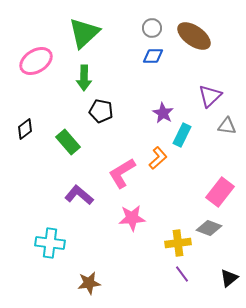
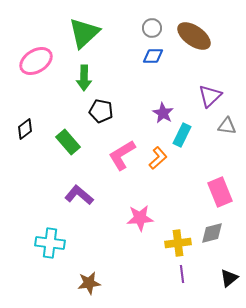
pink L-shape: moved 18 px up
pink rectangle: rotated 60 degrees counterclockwise
pink star: moved 8 px right
gray diamond: moved 3 px right, 5 px down; rotated 35 degrees counterclockwise
purple line: rotated 30 degrees clockwise
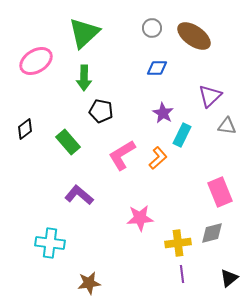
blue diamond: moved 4 px right, 12 px down
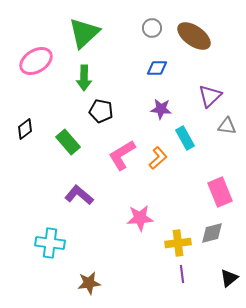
purple star: moved 2 px left, 4 px up; rotated 25 degrees counterclockwise
cyan rectangle: moved 3 px right, 3 px down; rotated 55 degrees counterclockwise
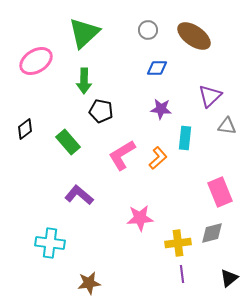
gray circle: moved 4 px left, 2 px down
green arrow: moved 3 px down
cyan rectangle: rotated 35 degrees clockwise
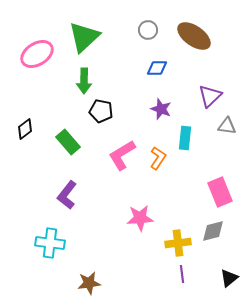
green triangle: moved 4 px down
pink ellipse: moved 1 px right, 7 px up
purple star: rotated 15 degrees clockwise
orange L-shape: rotated 15 degrees counterclockwise
purple L-shape: moved 12 px left; rotated 92 degrees counterclockwise
gray diamond: moved 1 px right, 2 px up
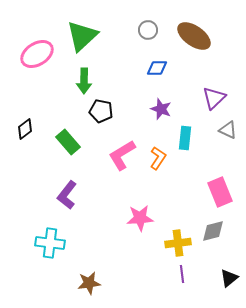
green triangle: moved 2 px left, 1 px up
purple triangle: moved 4 px right, 2 px down
gray triangle: moved 1 px right, 4 px down; rotated 18 degrees clockwise
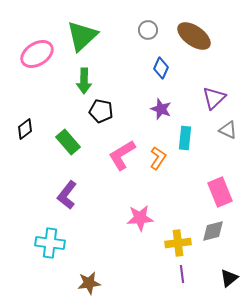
blue diamond: moved 4 px right; rotated 65 degrees counterclockwise
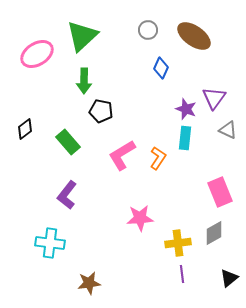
purple triangle: rotated 10 degrees counterclockwise
purple star: moved 25 px right
gray diamond: moved 1 px right, 2 px down; rotated 15 degrees counterclockwise
